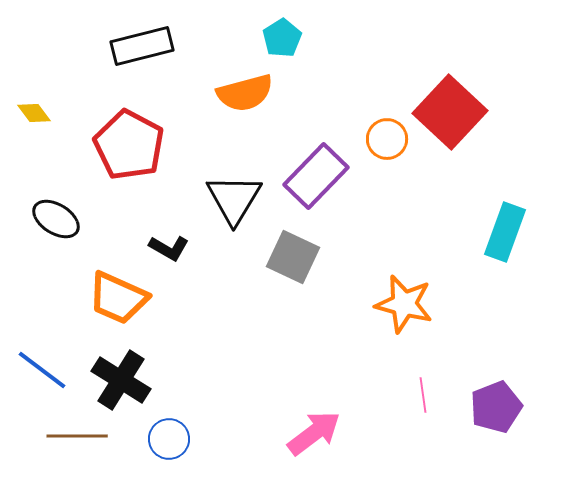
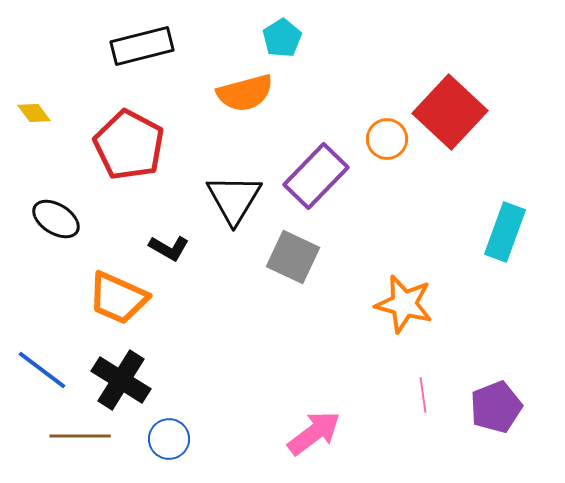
brown line: moved 3 px right
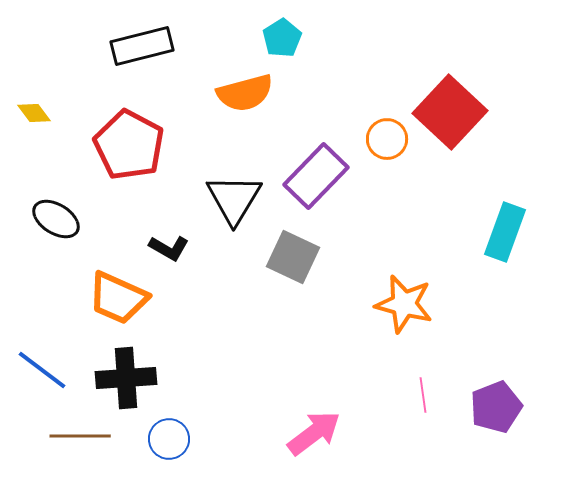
black cross: moved 5 px right, 2 px up; rotated 36 degrees counterclockwise
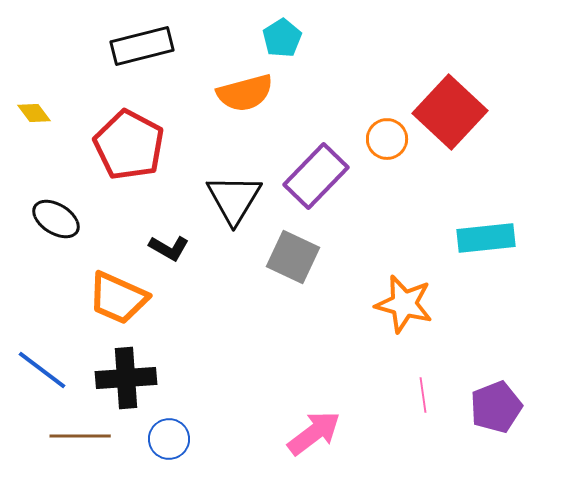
cyan rectangle: moved 19 px left, 6 px down; rotated 64 degrees clockwise
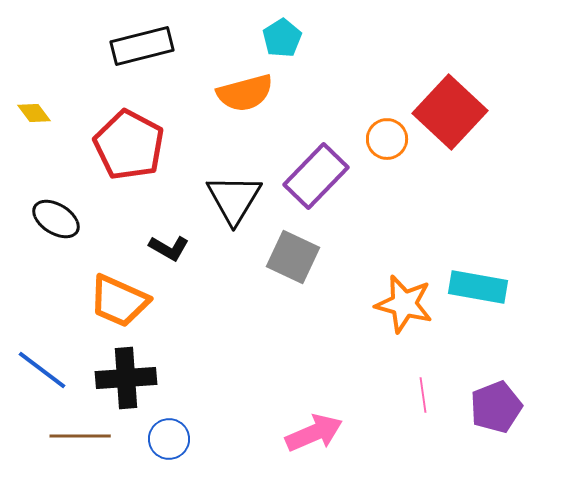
cyan rectangle: moved 8 px left, 49 px down; rotated 16 degrees clockwise
orange trapezoid: moved 1 px right, 3 px down
pink arrow: rotated 14 degrees clockwise
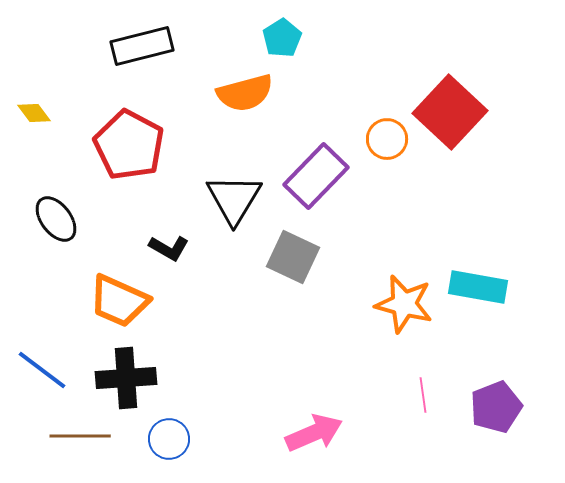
black ellipse: rotated 21 degrees clockwise
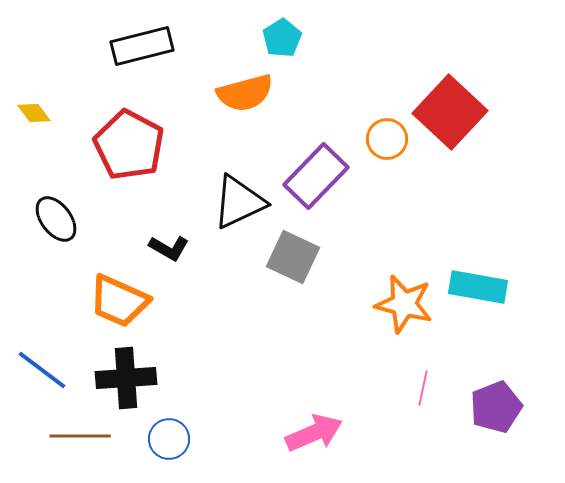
black triangle: moved 5 px right, 3 px down; rotated 34 degrees clockwise
pink line: moved 7 px up; rotated 20 degrees clockwise
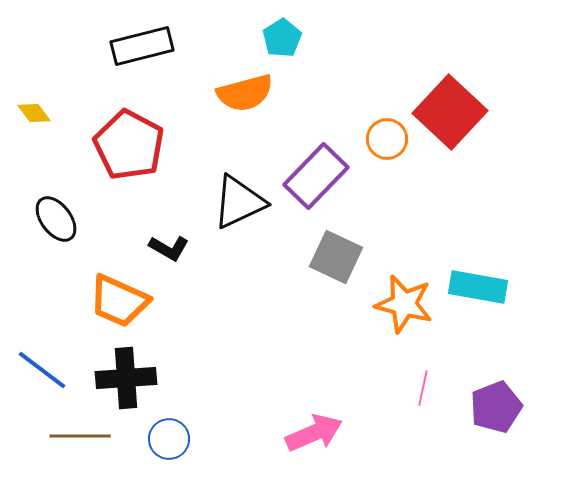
gray square: moved 43 px right
